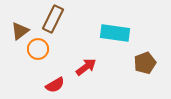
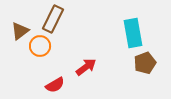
cyan rectangle: moved 18 px right; rotated 72 degrees clockwise
orange circle: moved 2 px right, 3 px up
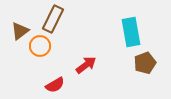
cyan rectangle: moved 2 px left, 1 px up
red arrow: moved 2 px up
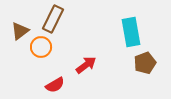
orange circle: moved 1 px right, 1 px down
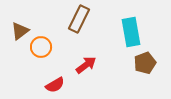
brown rectangle: moved 26 px right
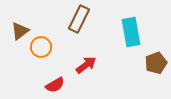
brown pentagon: moved 11 px right
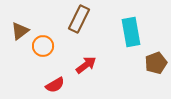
orange circle: moved 2 px right, 1 px up
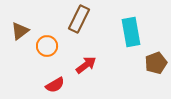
orange circle: moved 4 px right
